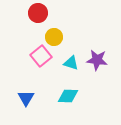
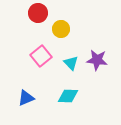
yellow circle: moved 7 px right, 8 px up
cyan triangle: rotated 28 degrees clockwise
blue triangle: rotated 36 degrees clockwise
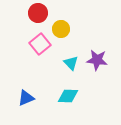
pink square: moved 1 px left, 12 px up
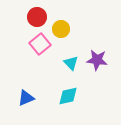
red circle: moved 1 px left, 4 px down
cyan diamond: rotated 15 degrees counterclockwise
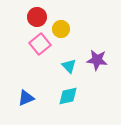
cyan triangle: moved 2 px left, 3 px down
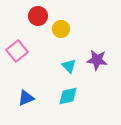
red circle: moved 1 px right, 1 px up
pink square: moved 23 px left, 7 px down
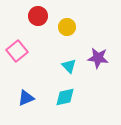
yellow circle: moved 6 px right, 2 px up
purple star: moved 1 px right, 2 px up
cyan diamond: moved 3 px left, 1 px down
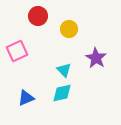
yellow circle: moved 2 px right, 2 px down
pink square: rotated 15 degrees clockwise
purple star: moved 2 px left; rotated 25 degrees clockwise
cyan triangle: moved 5 px left, 4 px down
cyan diamond: moved 3 px left, 4 px up
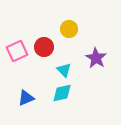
red circle: moved 6 px right, 31 px down
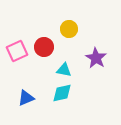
cyan triangle: rotated 35 degrees counterclockwise
